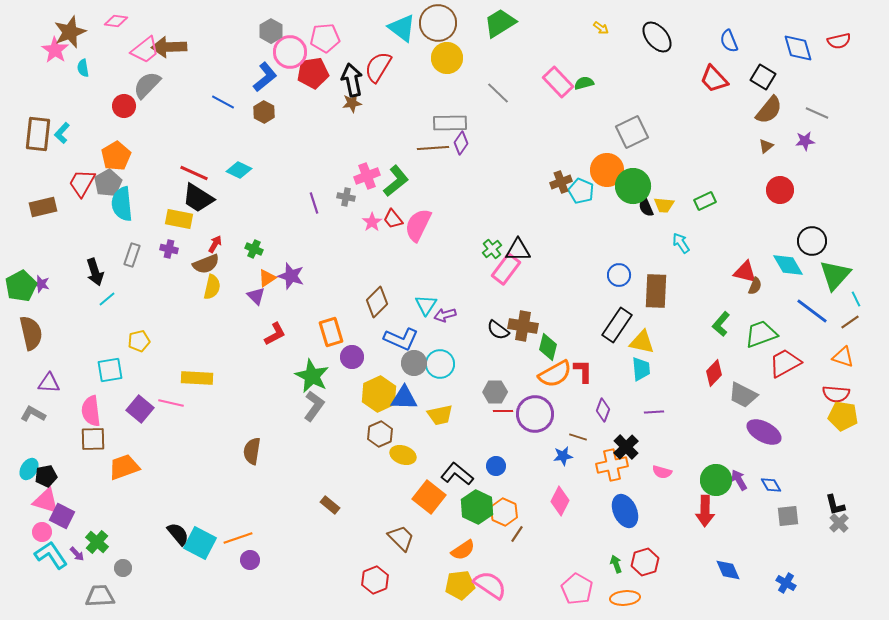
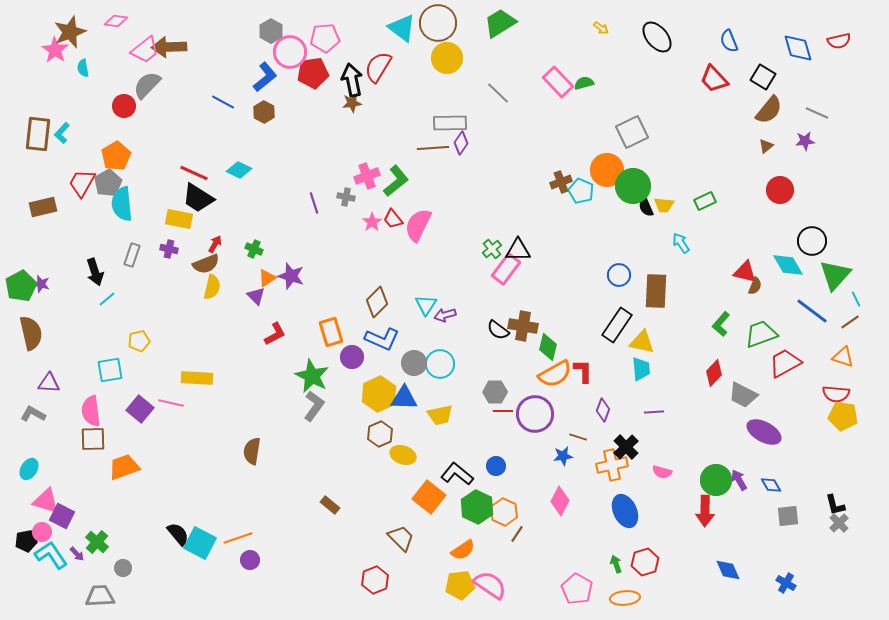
blue L-shape at (401, 339): moved 19 px left
black pentagon at (46, 476): moved 20 px left, 65 px down
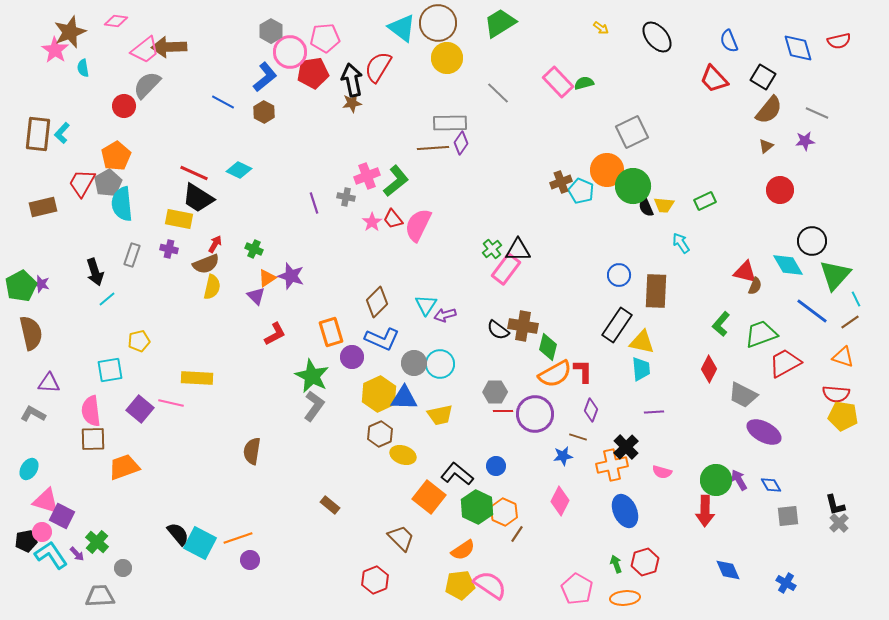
red diamond at (714, 373): moved 5 px left, 4 px up; rotated 16 degrees counterclockwise
purple diamond at (603, 410): moved 12 px left
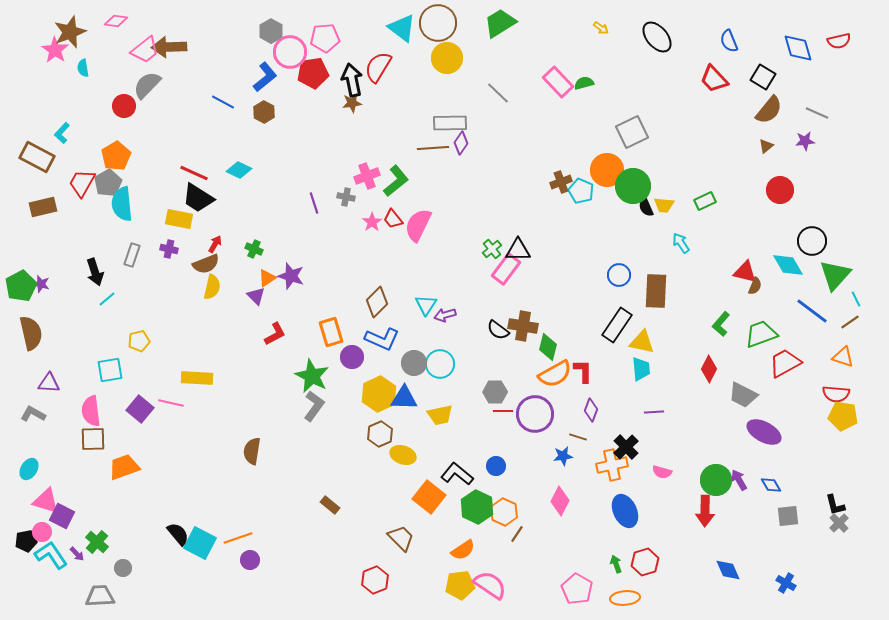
brown rectangle at (38, 134): moved 1 px left, 23 px down; rotated 68 degrees counterclockwise
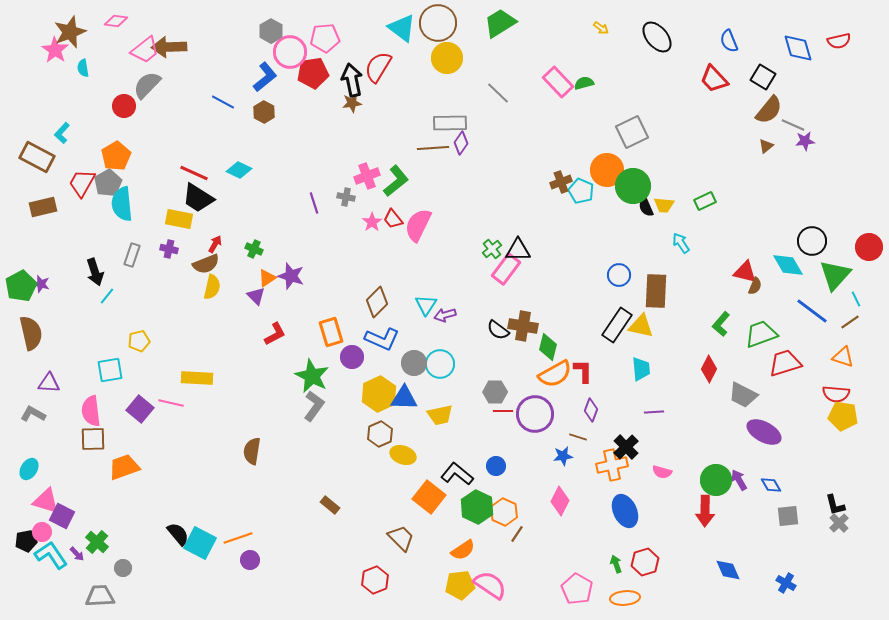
gray line at (817, 113): moved 24 px left, 12 px down
red circle at (780, 190): moved 89 px right, 57 px down
cyan line at (107, 299): moved 3 px up; rotated 12 degrees counterclockwise
yellow triangle at (642, 342): moved 1 px left, 16 px up
red trapezoid at (785, 363): rotated 12 degrees clockwise
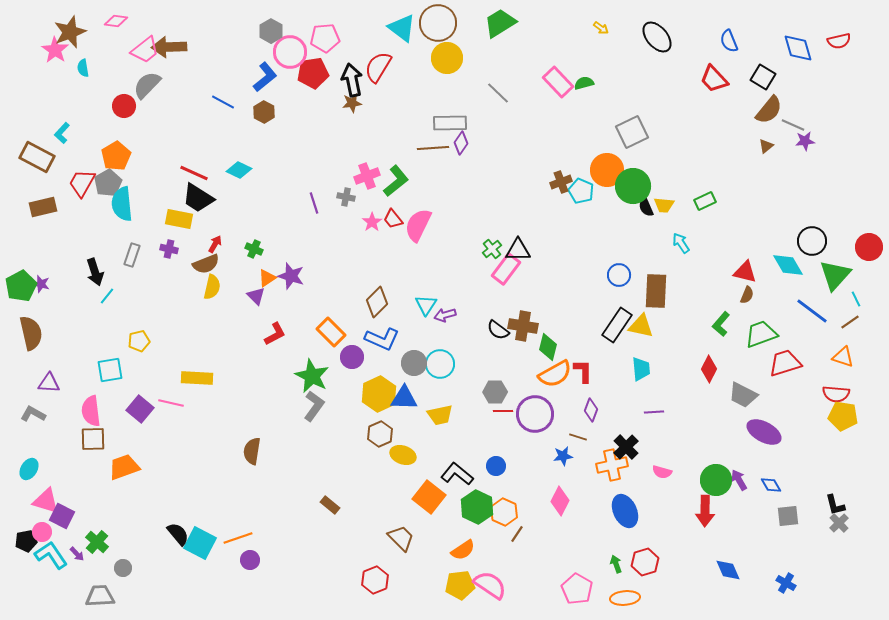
brown semicircle at (755, 286): moved 8 px left, 9 px down
orange rectangle at (331, 332): rotated 28 degrees counterclockwise
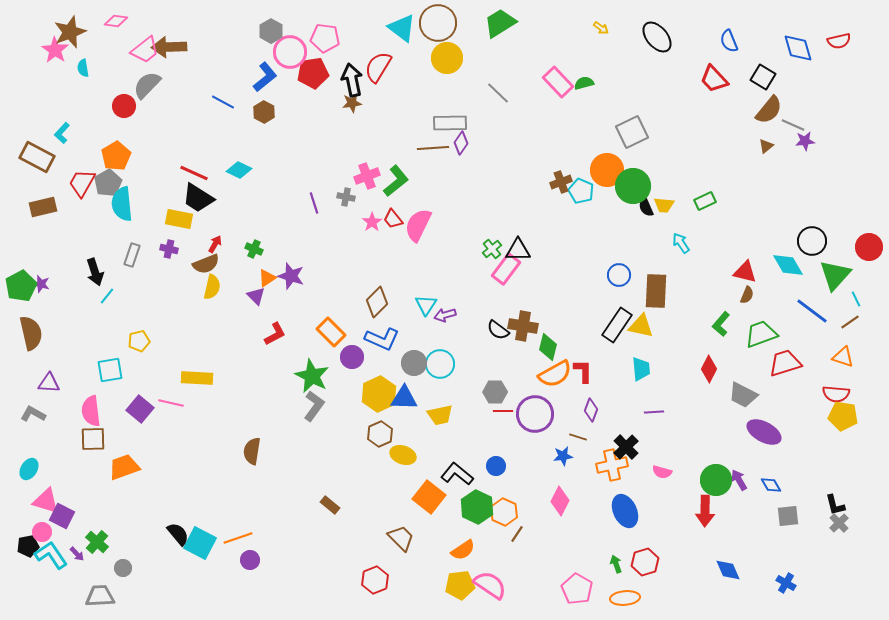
pink pentagon at (325, 38): rotated 12 degrees clockwise
black pentagon at (26, 541): moved 2 px right, 5 px down
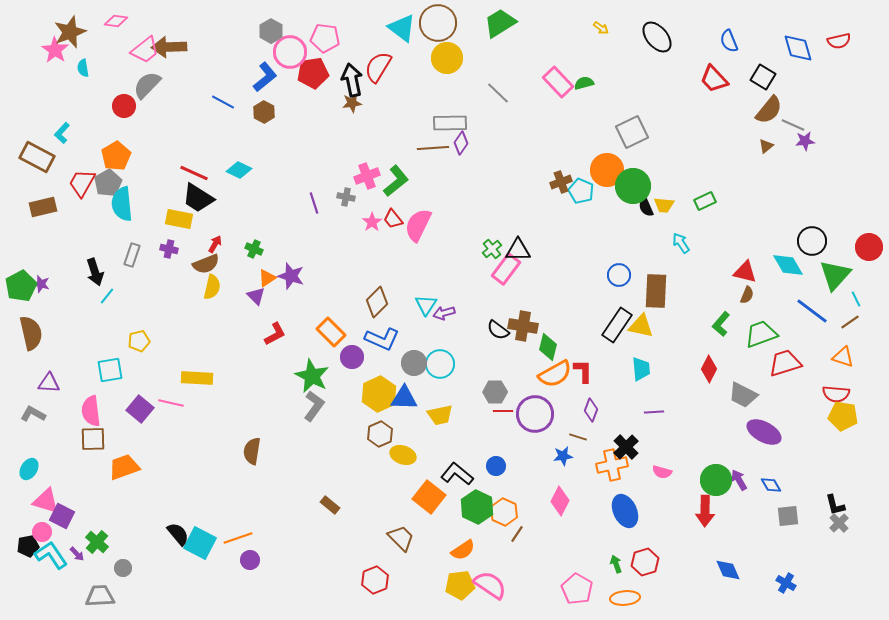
purple arrow at (445, 315): moved 1 px left, 2 px up
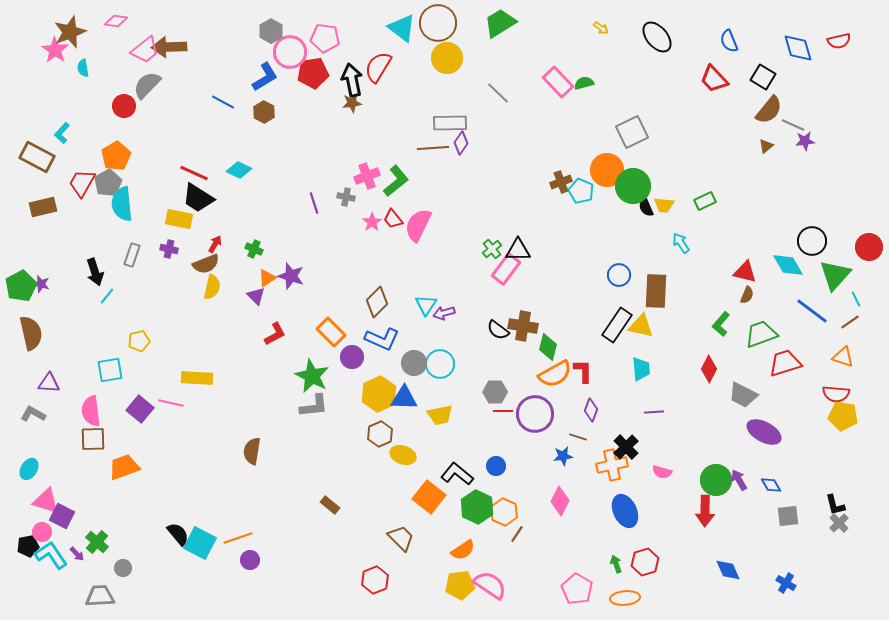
blue L-shape at (265, 77): rotated 8 degrees clockwise
gray L-shape at (314, 406): rotated 48 degrees clockwise
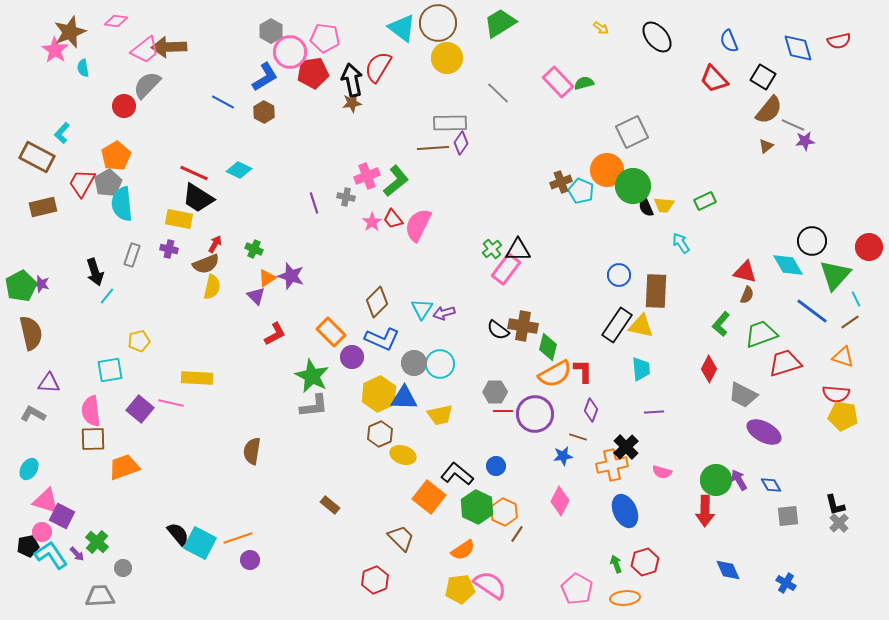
cyan triangle at (426, 305): moved 4 px left, 4 px down
yellow pentagon at (460, 585): moved 4 px down
